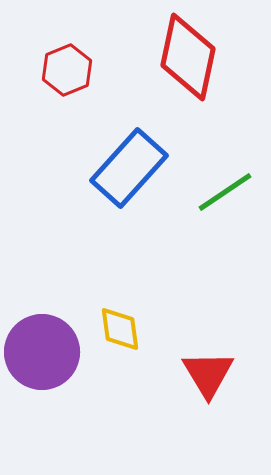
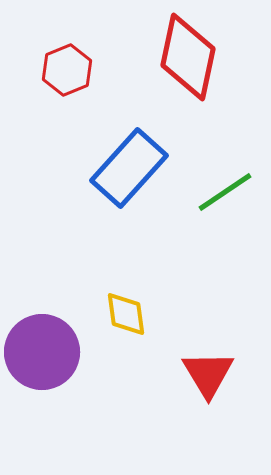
yellow diamond: moved 6 px right, 15 px up
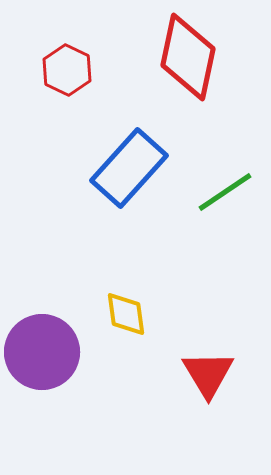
red hexagon: rotated 12 degrees counterclockwise
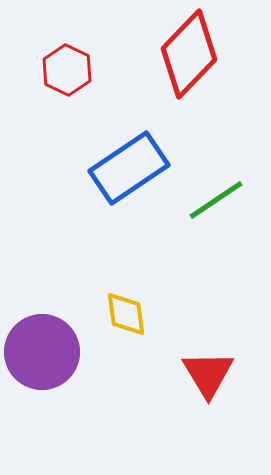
red diamond: moved 1 px right, 3 px up; rotated 32 degrees clockwise
blue rectangle: rotated 14 degrees clockwise
green line: moved 9 px left, 8 px down
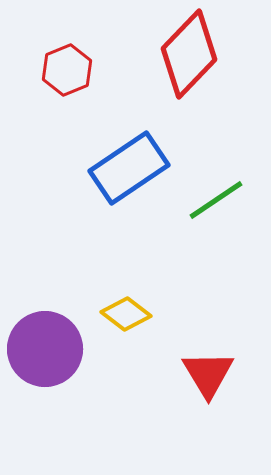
red hexagon: rotated 12 degrees clockwise
yellow diamond: rotated 45 degrees counterclockwise
purple circle: moved 3 px right, 3 px up
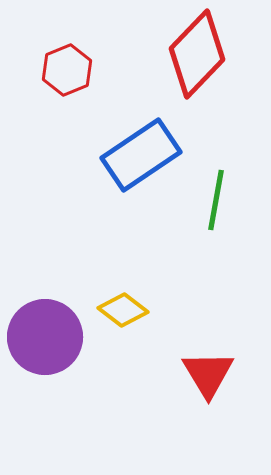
red diamond: moved 8 px right
blue rectangle: moved 12 px right, 13 px up
green line: rotated 46 degrees counterclockwise
yellow diamond: moved 3 px left, 4 px up
purple circle: moved 12 px up
